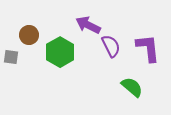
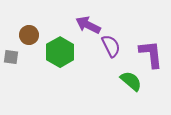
purple L-shape: moved 3 px right, 6 px down
green semicircle: moved 1 px left, 6 px up
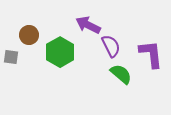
green semicircle: moved 10 px left, 7 px up
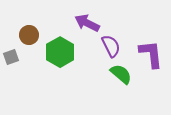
purple arrow: moved 1 px left, 2 px up
gray square: rotated 28 degrees counterclockwise
